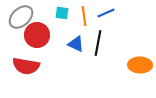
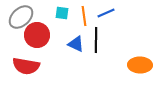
black line: moved 2 px left, 3 px up; rotated 10 degrees counterclockwise
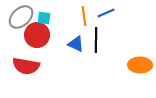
cyan square: moved 18 px left, 5 px down
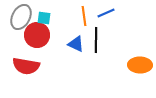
gray ellipse: rotated 20 degrees counterclockwise
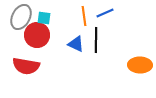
blue line: moved 1 px left
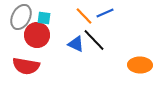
orange line: rotated 36 degrees counterclockwise
black line: moved 2 px left; rotated 45 degrees counterclockwise
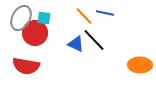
blue line: rotated 36 degrees clockwise
gray ellipse: moved 1 px down
red circle: moved 2 px left, 2 px up
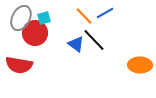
blue line: rotated 42 degrees counterclockwise
cyan square: rotated 24 degrees counterclockwise
blue triangle: rotated 12 degrees clockwise
red semicircle: moved 7 px left, 1 px up
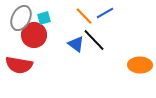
red circle: moved 1 px left, 2 px down
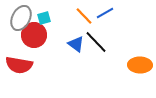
black line: moved 2 px right, 2 px down
